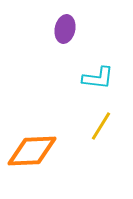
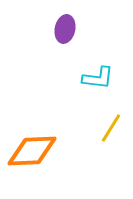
yellow line: moved 10 px right, 2 px down
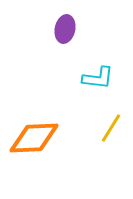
orange diamond: moved 2 px right, 13 px up
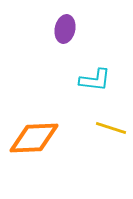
cyan L-shape: moved 3 px left, 2 px down
yellow line: rotated 76 degrees clockwise
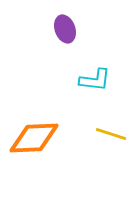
purple ellipse: rotated 32 degrees counterclockwise
yellow line: moved 6 px down
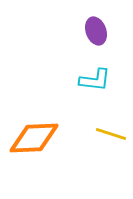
purple ellipse: moved 31 px right, 2 px down
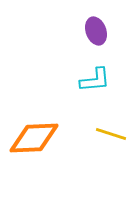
cyan L-shape: rotated 12 degrees counterclockwise
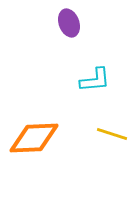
purple ellipse: moved 27 px left, 8 px up
yellow line: moved 1 px right
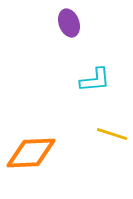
orange diamond: moved 3 px left, 15 px down
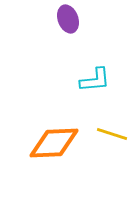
purple ellipse: moved 1 px left, 4 px up
orange diamond: moved 23 px right, 10 px up
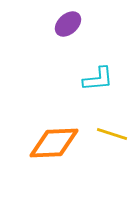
purple ellipse: moved 5 px down; rotated 68 degrees clockwise
cyan L-shape: moved 3 px right, 1 px up
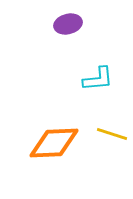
purple ellipse: rotated 28 degrees clockwise
